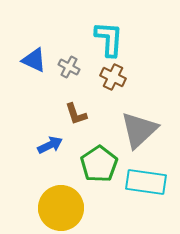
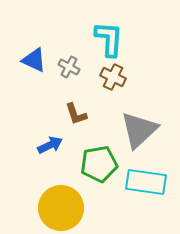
green pentagon: rotated 24 degrees clockwise
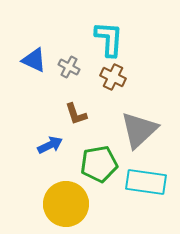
yellow circle: moved 5 px right, 4 px up
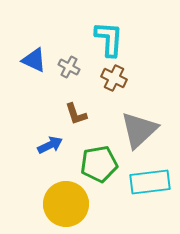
brown cross: moved 1 px right, 1 px down
cyan rectangle: moved 4 px right; rotated 15 degrees counterclockwise
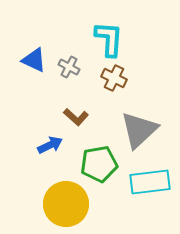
brown L-shape: moved 3 px down; rotated 30 degrees counterclockwise
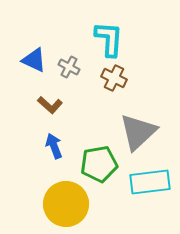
brown L-shape: moved 26 px left, 12 px up
gray triangle: moved 1 px left, 2 px down
blue arrow: moved 4 px right, 1 px down; rotated 85 degrees counterclockwise
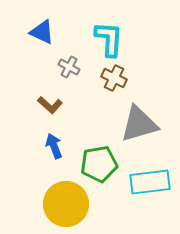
blue triangle: moved 8 px right, 28 px up
gray triangle: moved 1 px right, 8 px up; rotated 27 degrees clockwise
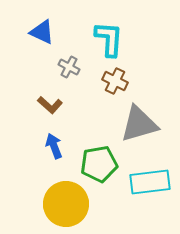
brown cross: moved 1 px right, 3 px down
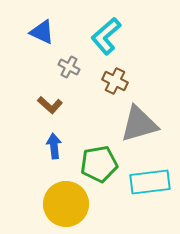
cyan L-shape: moved 3 px left, 3 px up; rotated 135 degrees counterclockwise
blue arrow: rotated 15 degrees clockwise
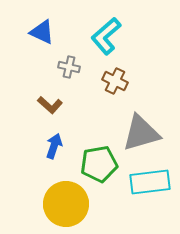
gray cross: rotated 15 degrees counterclockwise
gray triangle: moved 2 px right, 9 px down
blue arrow: rotated 25 degrees clockwise
